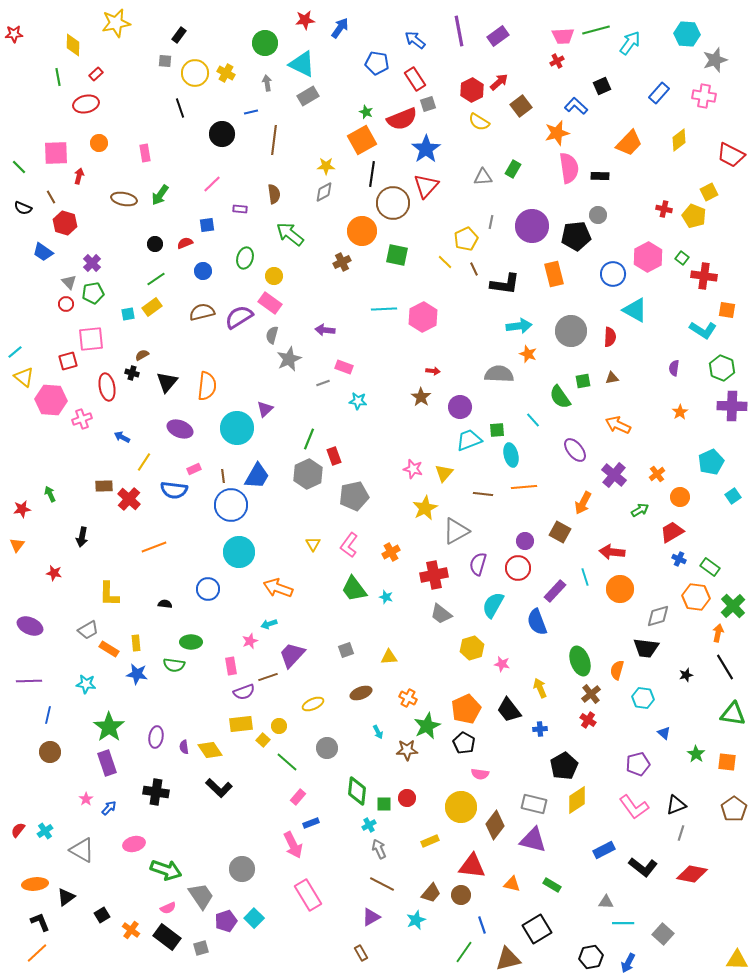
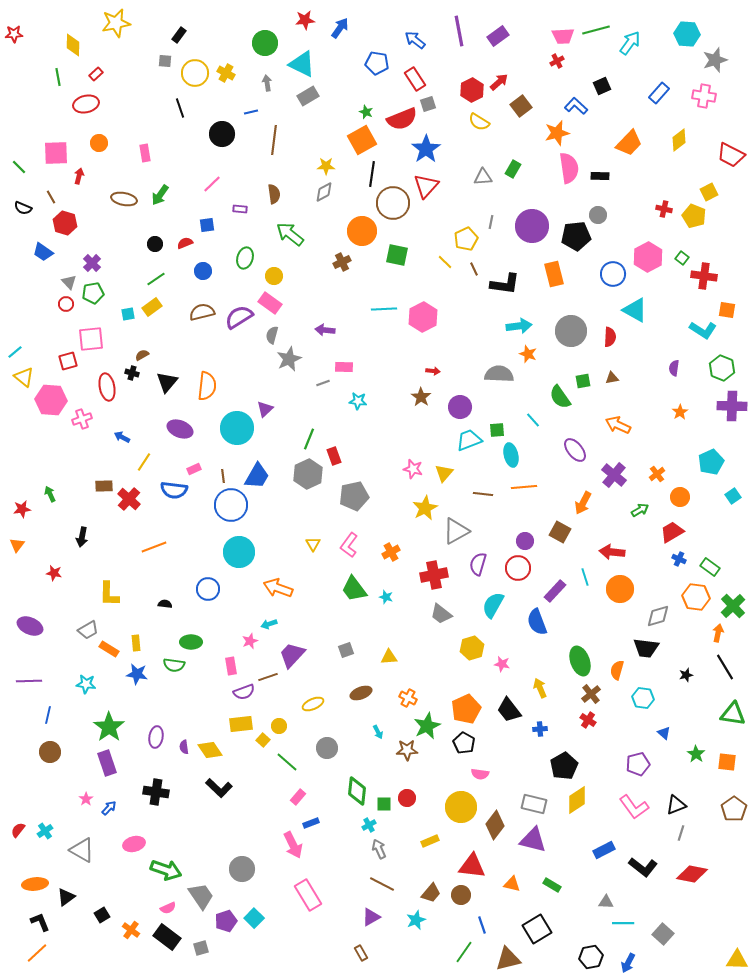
pink rectangle at (344, 367): rotated 18 degrees counterclockwise
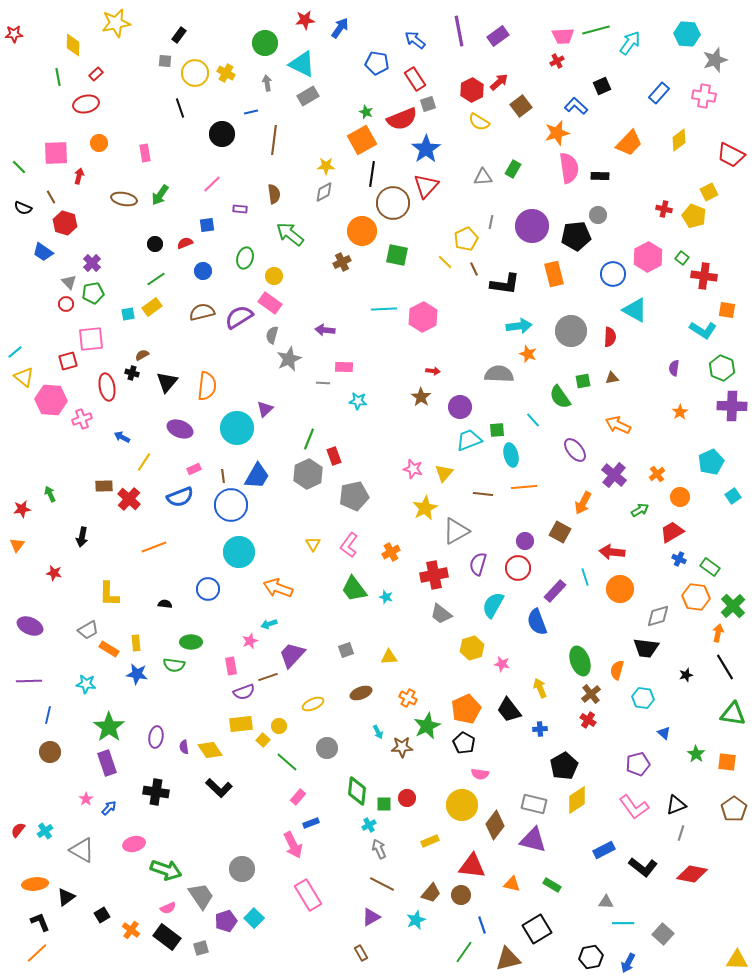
gray line at (323, 383): rotated 24 degrees clockwise
blue semicircle at (174, 490): moved 6 px right, 7 px down; rotated 28 degrees counterclockwise
brown star at (407, 750): moved 5 px left, 3 px up
yellow circle at (461, 807): moved 1 px right, 2 px up
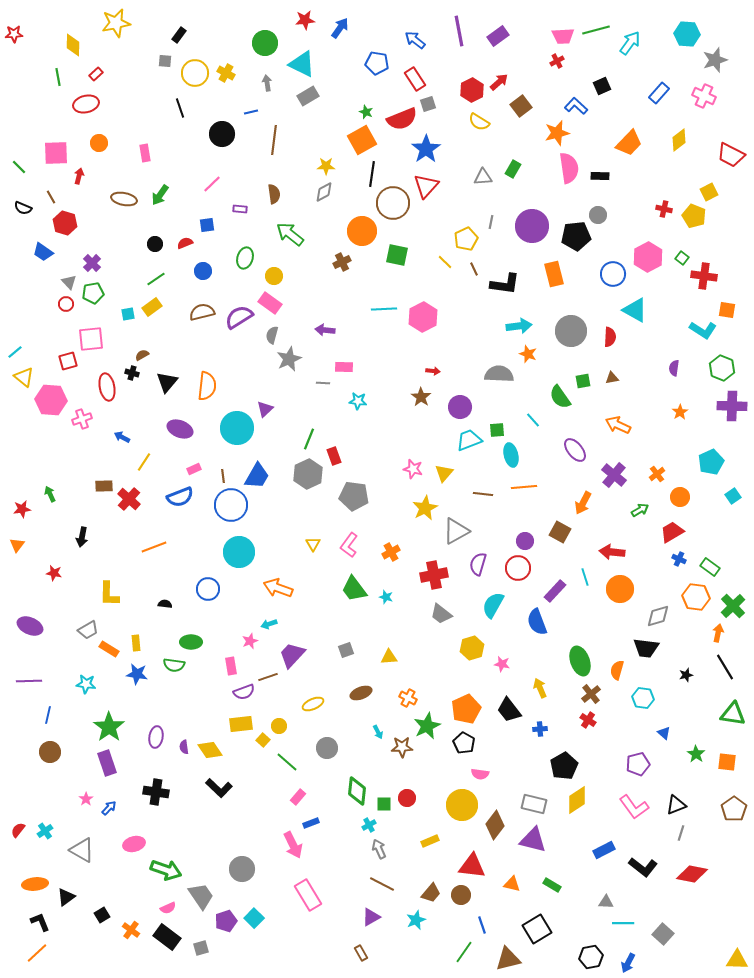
pink cross at (704, 96): rotated 15 degrees clockwise
gray pentagon at (354, 496): rotated 20 degrees clockwise
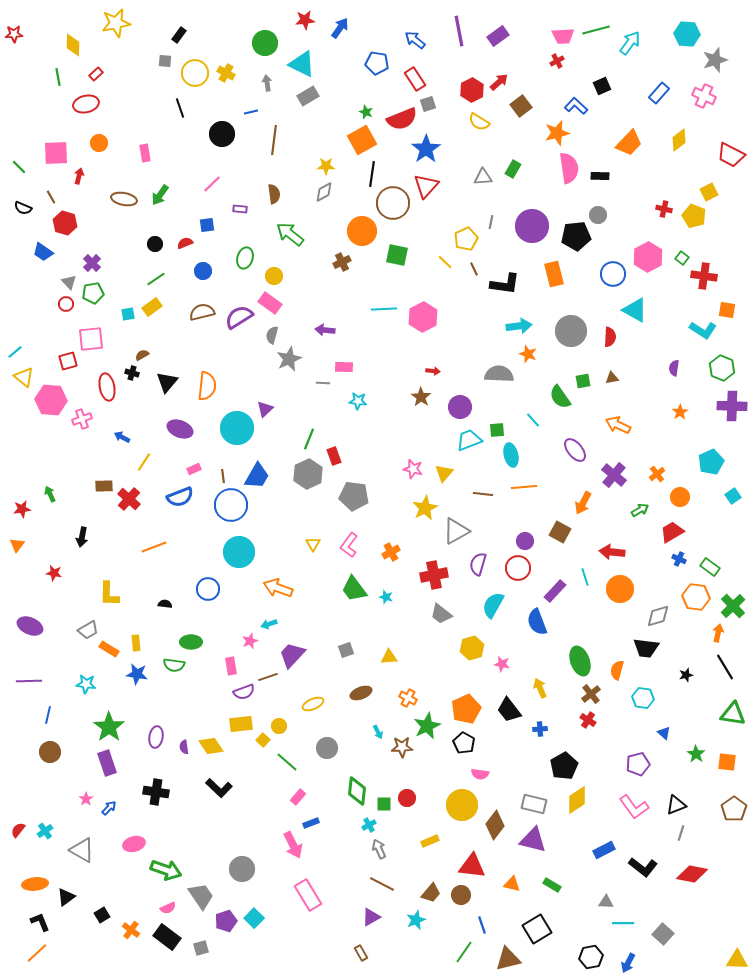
yellow diamond at (210, 750): moved 1 px right, 4 px up
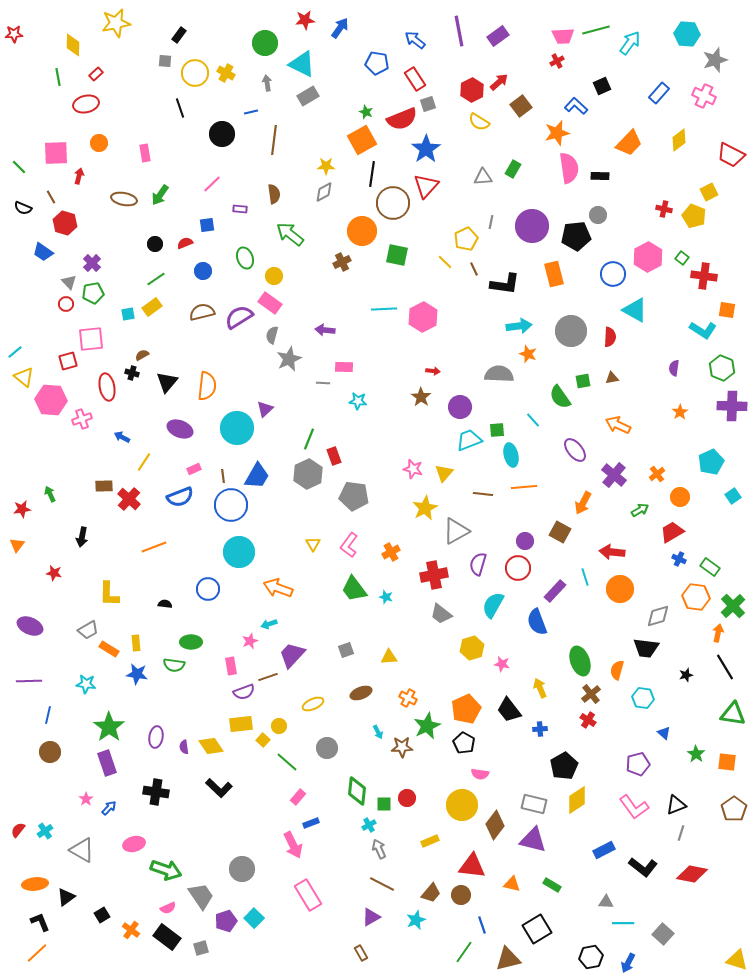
green ellipse at (245, 258): rotated 35 degrees counterclockwise
yellow triangle at (737, 960): rotated 15 degrees clockwise
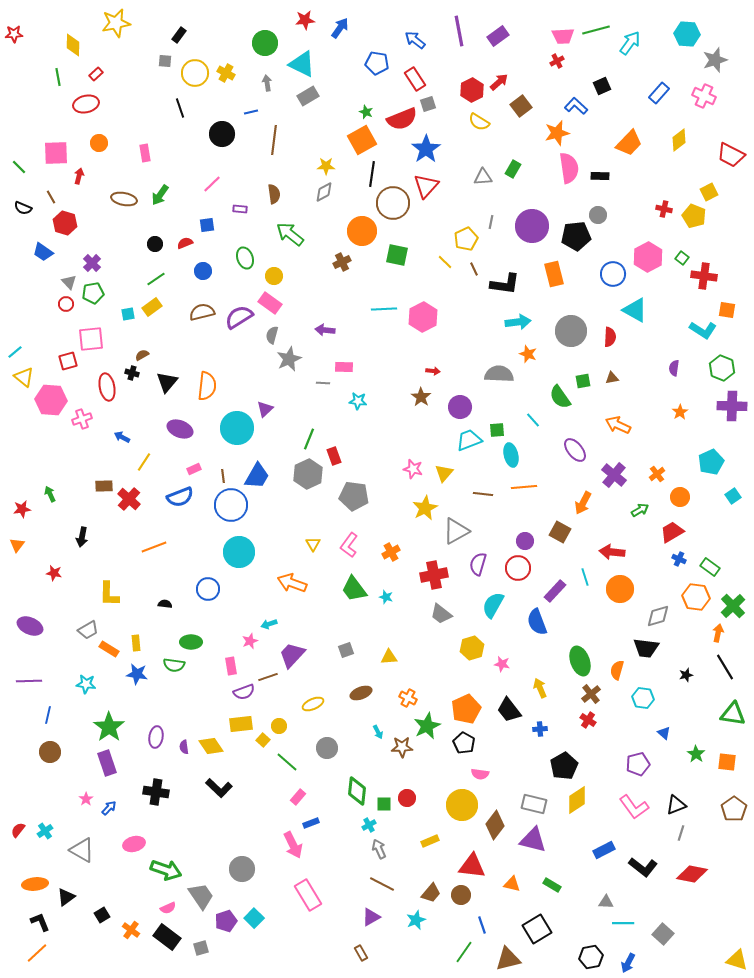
cyan arrow at (519, 326): moved 1 px left, 4 px up
orange arrow at (278, 588): moved 14 px right, 5 px up
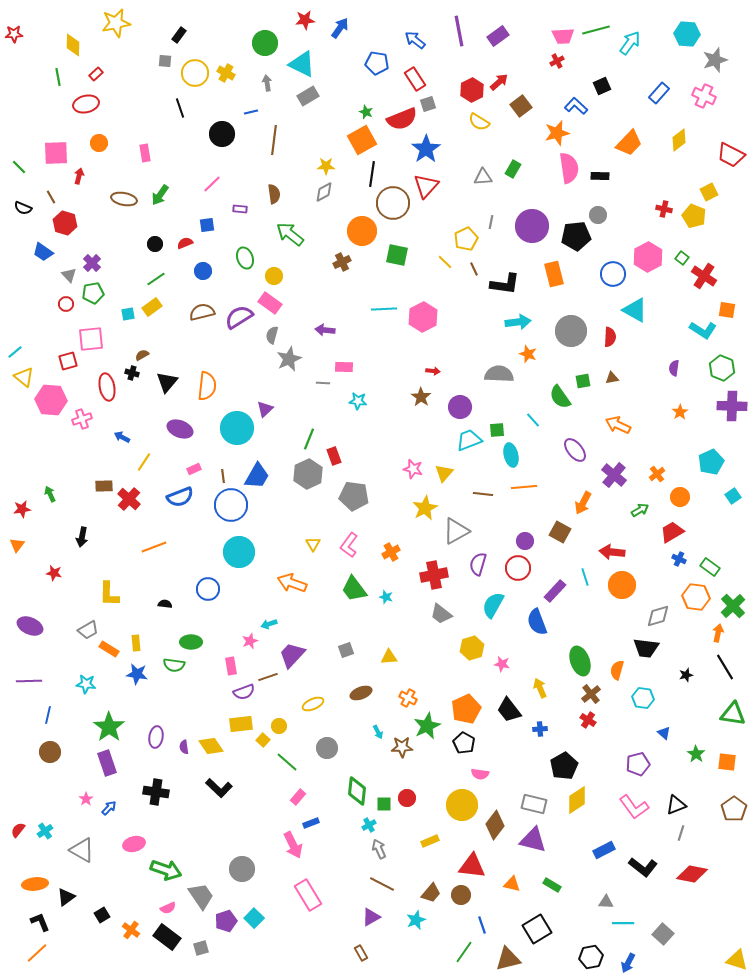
red cross at (704, 276): rotated 25 degrees clockwise
gray triangle at (69, 282): moved 7 px up
orange circle at (620, 589): moved 2 px right, 4 px up
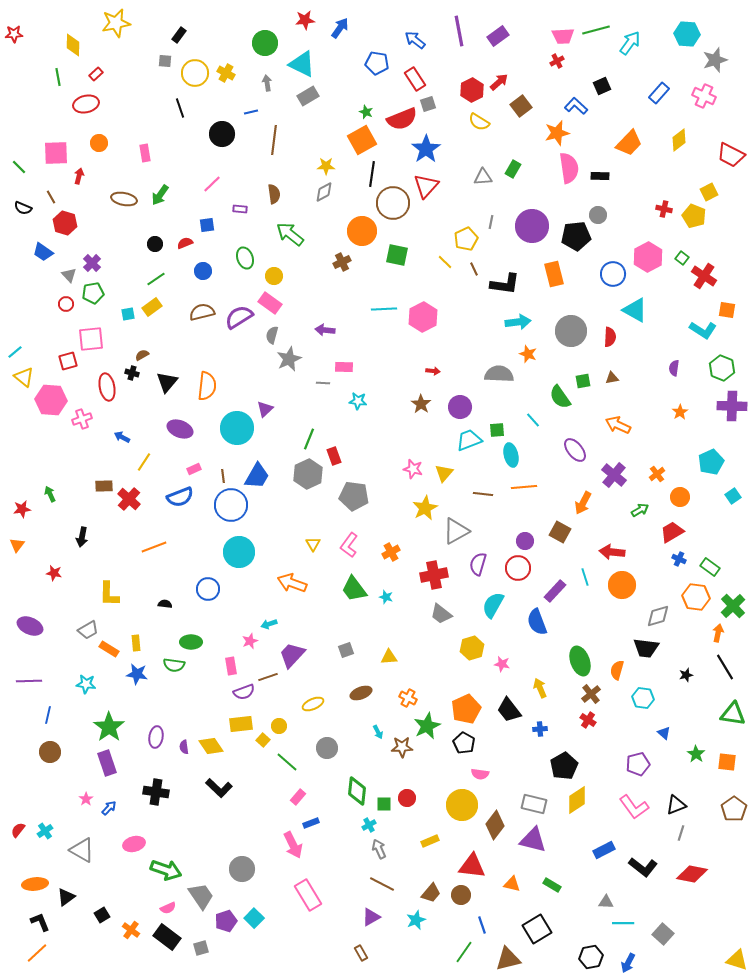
brown star at (421, 397): moved 7 px down
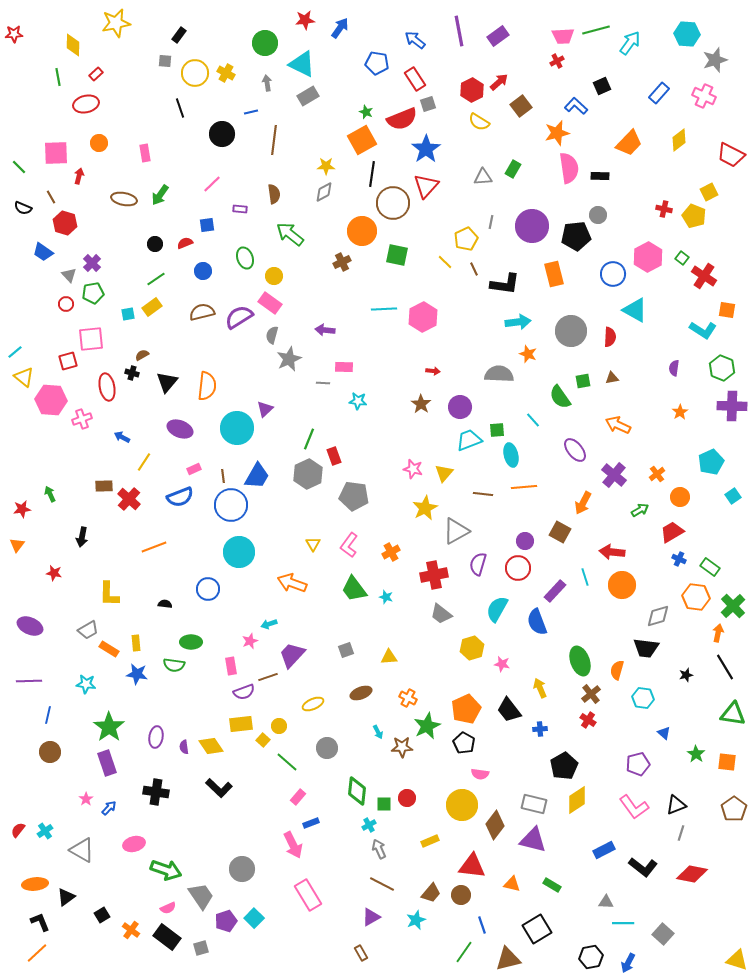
cyan semicircle at (493, 605): moved 4 px right, 4 px down
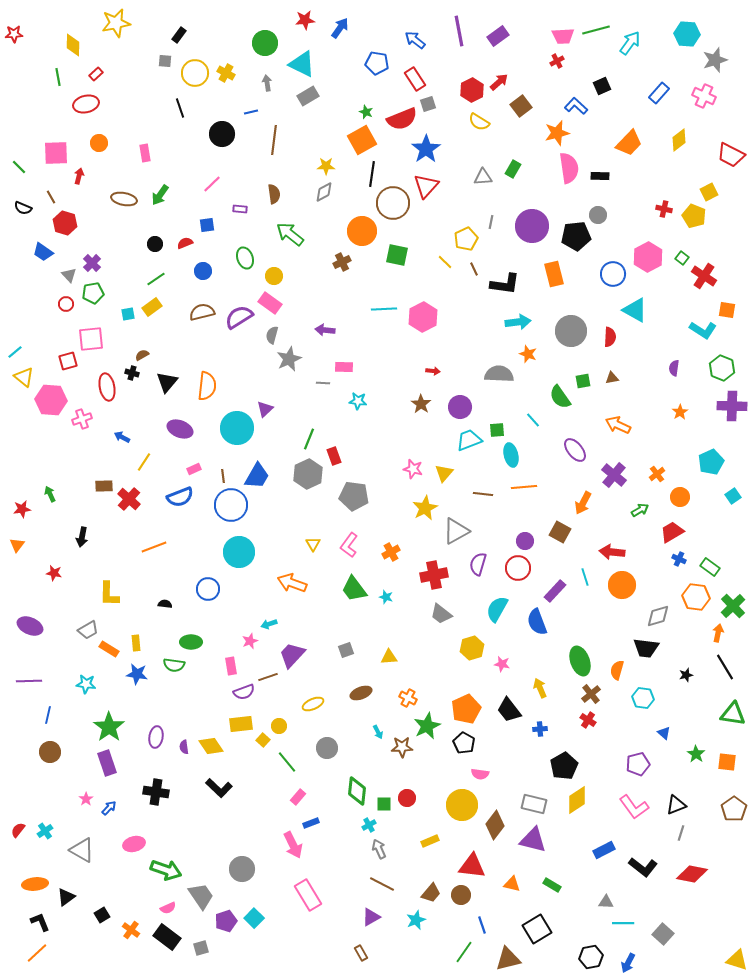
green line at (287, 762): rotated 10 degrees clockwise
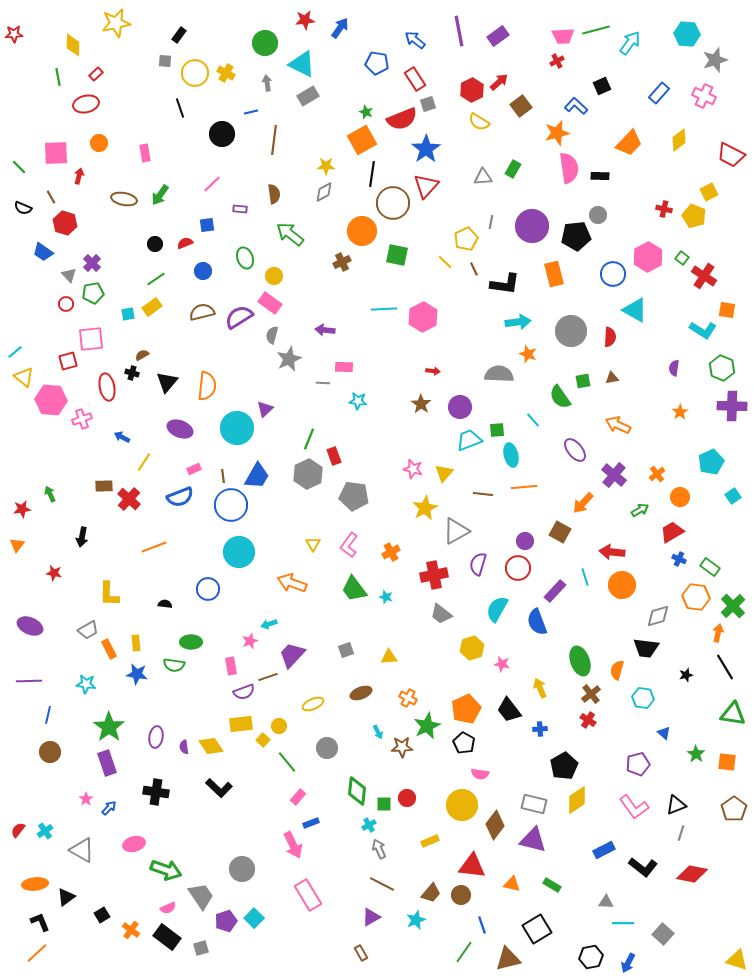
orange arrow at (583, 503): rotated 15 degrees clockwise
orange rectangle at (109, 649): rotated 30 degrees clockwise
